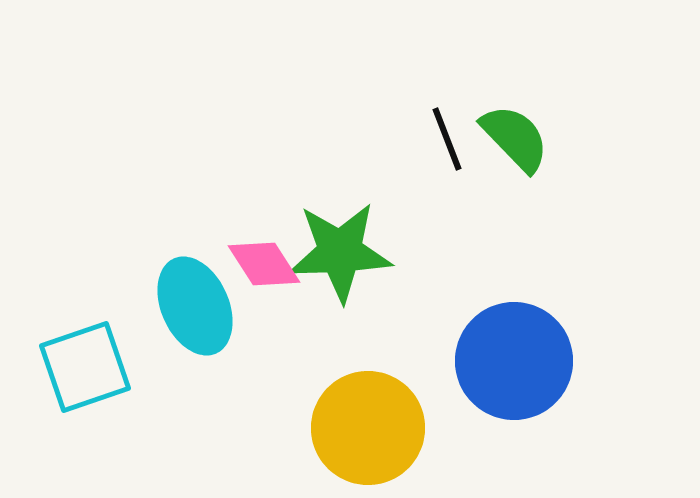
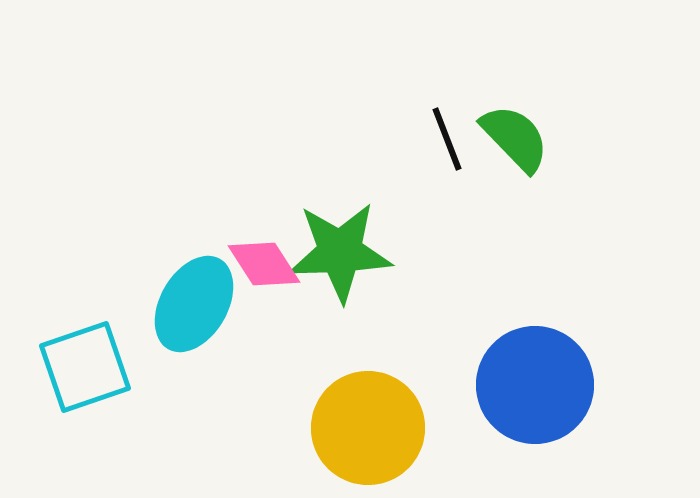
cyan ellipse: moved 1 px left, 2 px up; rotated 54 degrees clockwise
blue circle: moved 21 px right, 24 px down
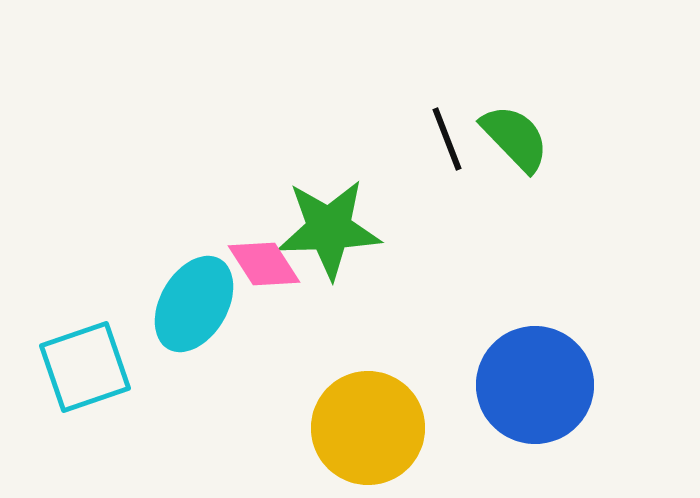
green star: moved 11 px left, 23 px up
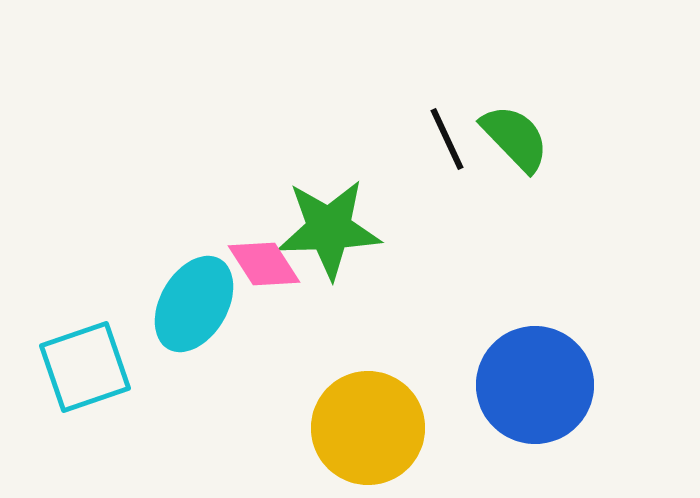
black line: rotated 4 degrees counterclockwise
